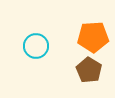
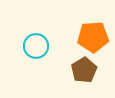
brown pentagon: moved 5 px left; rotated 10 degrees clockwise
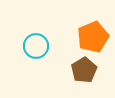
orange pentagon: rotated 20 degrees counterclockwise
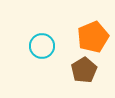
cyan circle: moved 6 px right
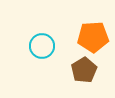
orange pentagon: rotated 20 degrees clockwise
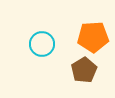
cyan circle: moved 2 px up
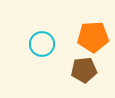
brown pentagon: rotated 25 degrees clockwise
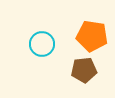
orange pentagon: moved 1 px left, 1 px up; rotated 12 degrees clockwise
